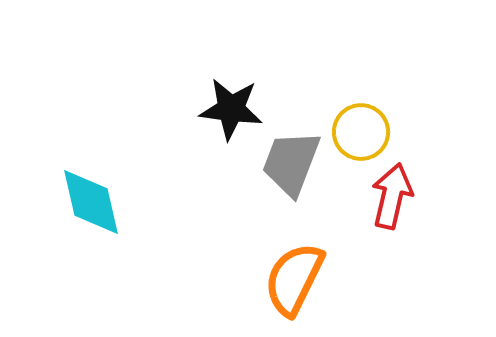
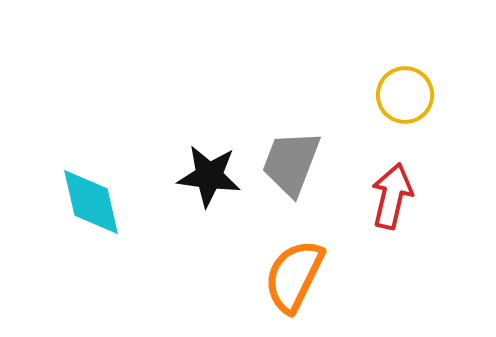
black star: moved 22 px left, 67 px down
yellow circle: moved 44 px right, 37 px up
orange semicircle: moved 3 px up
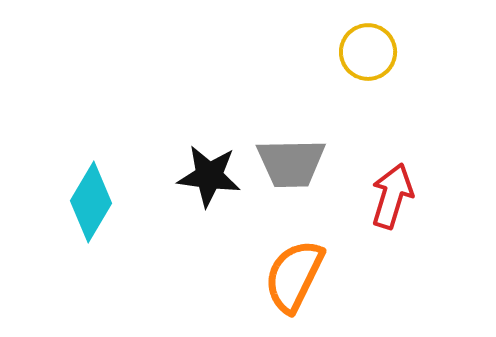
yellow circle: moved 37 px left, 43 px up
gray trapezoid: rotated 112 degrees counterclockwise
red arrow: rotated 4 degrees clockwise
cyan diamond: rotated 44 degrees clockwise
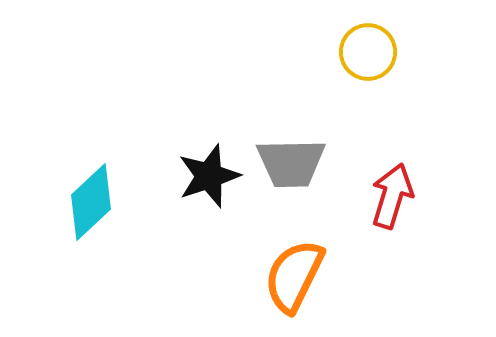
black star: rotated 26 degrees counterclockwise
cyan diamond: rotated 16 degrees clockwise
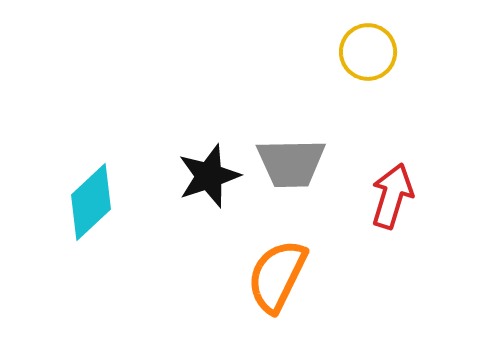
orange semicircle: moved 17 px left
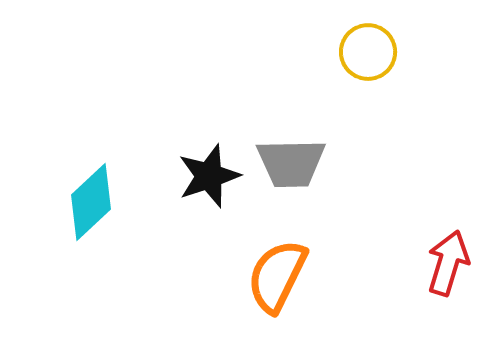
red arrow: moved 56 px right, 67 px down
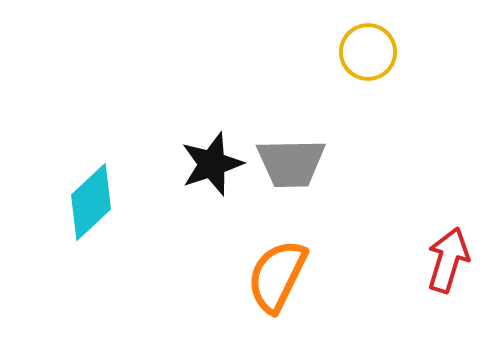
black star: moved 3 px right, 12 px up
red arrow: moved 3 px up
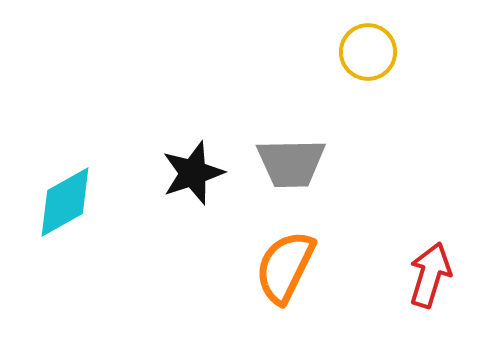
black star: moved 19 px left, 9 px down
cyan diamond: moved 26 px left; rotated 14 degrees clockwise
red arrow: moved 18 px left, 15 px down
orange semicircle: moved 8 px right, 9 px up
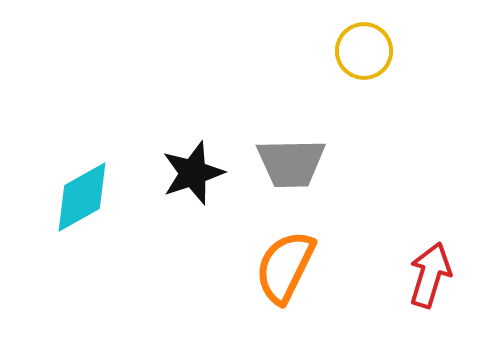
yellow circle: moved 4 px left, 1 px up
cyan diamond: moved 17 px right, 5 px up
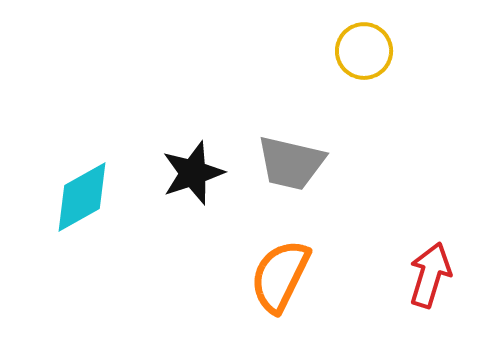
gray trapezoid: rotated 14 degrees clockwise
orange semicircle: moved 5 px left, 9 px down
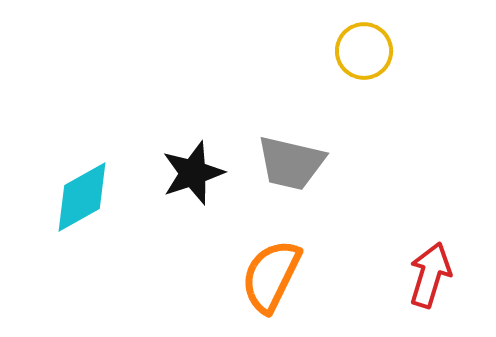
orange semicircle: moved 9 px left
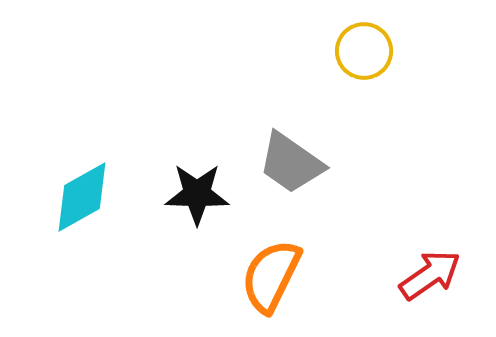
gray trapezoid: rotated 22 degrees clockwise
black star: moved 4 px right, 21 px down; rotated 20 degrees clockwise
red arrow: rotated 38 degrees clockwise
